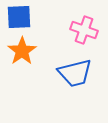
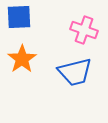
orange star: moved 8 px down
blue trapezoid: moved 1 px up
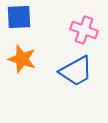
orange star: rotated 20 degrees counterclockwise
blue trapezoid: moved 1 px right, 1 px up; rotated 15 degrees counterclockwise
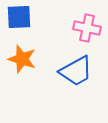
pink cross: moved 3 px right, 2 px up; rotated 8 degrees counterclockwise
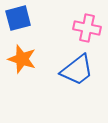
blue square: moved 1 px left, 1 px down; rotated 12 degrees counterclockwise
blue trapezoid: moved 1 px right, 1 px up; rotated 9 degrees counterclockwise
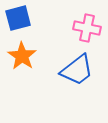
orange star: moved 3 px up; rotated 16 degrees clockwise
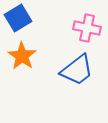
blue square: rotated 16 degrees counterclockwise
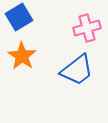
blue square: moved 1 px right, 1 px up
pink cross: rotated 28 degrees counterclockwise
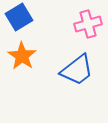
pink cross: moved 1 px right, 4 px up
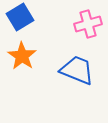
blue square: moved 1 px right
blue trapezoid: rotated 120 degrees counterclockwise
